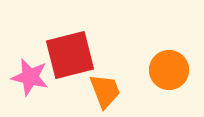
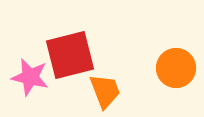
orange circle: moved 7 px right, 2 px up
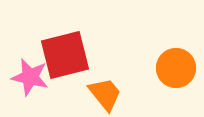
red square: moved 5 px left
orange trapezoid: moved 3 px down; rotated 18 degrees counterclockwise
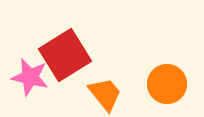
red square: rotated 18 degrees counterclockwise
orange circle: moved 9 px left, 16 px down
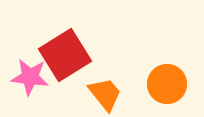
pink star: rotated 6 degrees counterclockwise
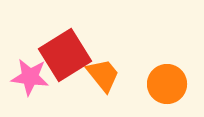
orange trapezoid: moved 2 px left, 19 px up
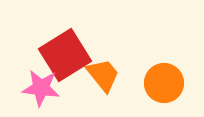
pink star: moved 11 px right, 11 px down
orange circle: moved 3 px left, 1 px up
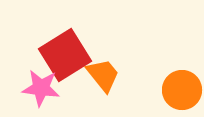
orange circle: moved 18 px right, 7 px down
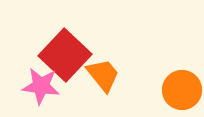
red square: rotated 15 degrees counterclockwise
pink star: moved 2 px up
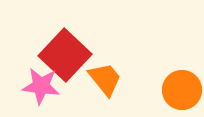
orange trapezoid: moved 2 px right, 4 px down
